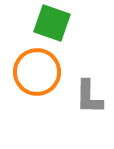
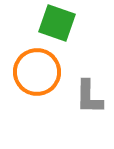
green square: moved 5 px right
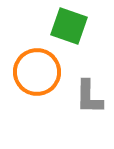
green square: moved 12 px right, 3 px down
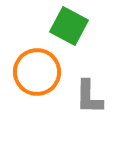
green square: rotated 9 degrees clockwise
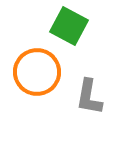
gray L-shape: rotated 9 degrees clockwise
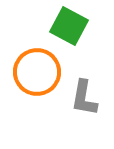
gray L-shape: moved 5 px left, 1 px down
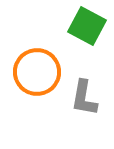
green square: moved 18 px right
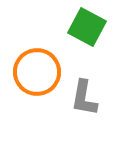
green square: moved 1 px down
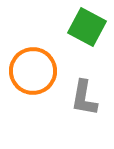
orange circle: moved 4 px left, 1 px up
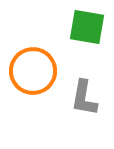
green square: rotated 18 degrees counterclockwise
